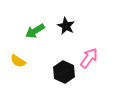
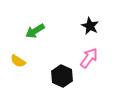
black star: moved 24 px right
black hexagon: moved 2 px left, 4 px down
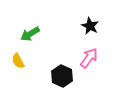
green arrow: moved 5 px left, 3 px down
yellow semicircle: rotated 28 degrees clockwise
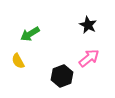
black star: moved 2 px left, 1 px up
pink arrow: rotated 15 degrees clockwise
black hexagon: rotated 15 degrees clockwise
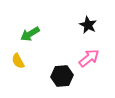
black hexagon: rotated 15 degrees clockwise
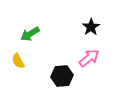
black star: moved 3 px right, 2 px down; rotated 12 degrees clockwise
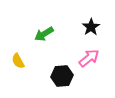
green arrow: moved 14 px right
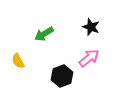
black star: rotated 18 degrees counterclockwise
black hexagon: rotated 15 degrees counterclockwise
